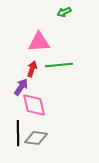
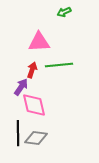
red arrow: moved 1 px down
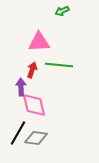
green arrow: moved 2 px left, 1 px up
green line: rotated 12 degrees clockwise
purple arrow: rotated 36 degrees counterclockwise
black line: rotated 30 degrees clockwise
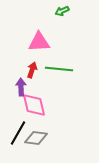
green line: moved 4 px down
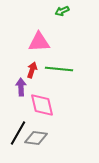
pink diamond: moved 8 px right
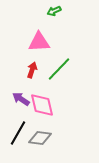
green arrow: moved 8 px left
green line: rotated 52 degrees counterclockwise
purple arrow: moved 12 px down; rotated 54 degrees counterclockwise
gray diamond: moved 4 px right
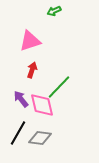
pink triangle: moved 9 px left, 1 px up; rotated 15 degrees counterclockwise
green line: moved 18 px down
purple arrow: rotated 18 degrees clockwise
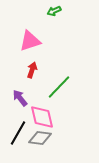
purple arrow: moved 1 px left, 1 px up
pink diamond: moved 12 px down
